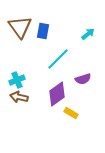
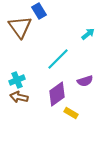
blue rectangle: moved 4 px left, 20 px up; rotated 42 degrees counterclockwise
purple semicircle: moved 2 px right, 2 px down
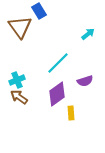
cyan line: moved 4 px down
brown arrow: rotated 24 degrees clockwise
yellow rectangle: rotated 56 degrees clockwise
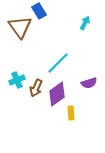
cyan arrow: moved 3 px left, 11 px up; rotated 24 degrees counterclockwise
purple semicircle: moved 4 px right, 2 px down
brown arrow: moved 17 px right, 9 px up; rotated 102 degrees counterclockwise
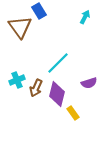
cyan arrow: moved 6 px up
purple diamond: rotated 40 degrees counterclockwise
yellow rectangle: moved 2 px right; rotated 32 degrees counterclockwise
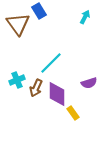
brown triangle: moved 2 px left, 3 px up
cyan line: moved 7 px left
purple diamond: rotated 15 degrees counterclockwise
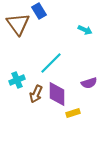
cyan arrow: moved 13 px down; rotated 88 degrees clockwise
brown arrow: moved 6 px down
yellow rectangle: rotated 72 degrees counterclockwise
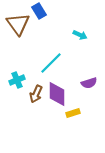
cyan arrow: moved 5 px left, 5 px down
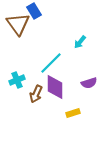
blue rectangle: moved 5 px left
cyan arrow: moved 7 px down; rotated 104 degrees clockwise
purple diamond: moved 2 px left, 7 px up
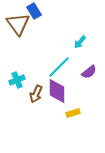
cyan line: moved 8 px right, 4 px down
purple semicircle: moved 11 px up; rotated 21 degrees counterclockwise
purple diamond: moved 2 px right, 4 px down
